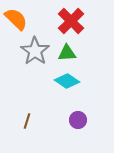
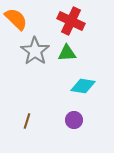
red cross: rotated 20 degrees counterclockwise
cyan diamond: moved 16 px right, 5 px down; rotated 25 degrees counterclockwise
purple circle: moved 4 px left
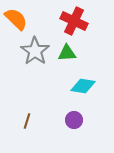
red cross: moved 3 px right
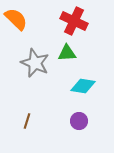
gray star: moved 12 px down; rotated 12 degrees counterclockwise
purple circle: moved 5 px right, 1 px down
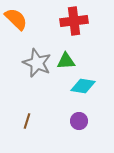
red cross: rotated 32 degrees counterclockwise
green triangle: moved 1 px left, 8 px down
gray star: moved 2 px right
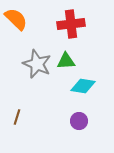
red cross: moved 3 px left, 3 px down
gray star: moved 1 px down
brown line: moved 10 px left, 4 px up
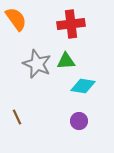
orange semicircle: rotated 10 degrees clockwise
brown line: rotated 42 degrees counterclockwise
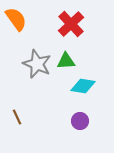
red cross: rotated 36 degrees counterclockwise
purple circle: moved 1 px right
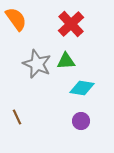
cyan diamond: moved 1 px left, 2 px down
purple circle: moved 1 px right
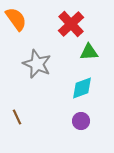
green triangle: moved 23 px right, 9 px up
cyan diamond: rotated 30 degrees counterclockwise
